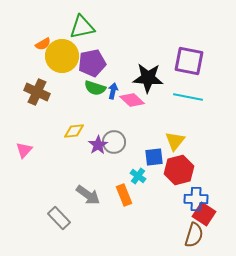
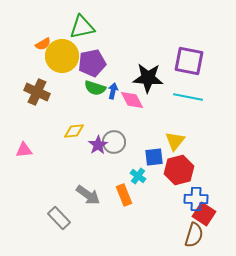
pink diamond: rotated 20 degrees clockwise
pink triangle: rotated 42 degrees clockwise
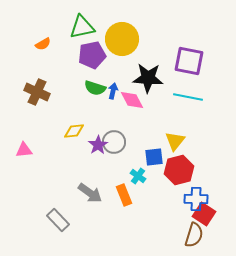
yellow circle: moved 60 px right, 17 px up
purple pentagon: moved 8 px up
gray arrow: moved 2 px right, 2 px up
gray rectangle: moved 1 px left, 2 px down
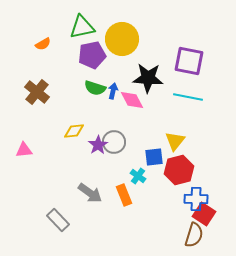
brown cross: rotated 15 degrees clockwise
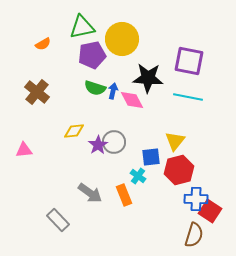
blue square: moved 3 px left
red square: moved 6 px right, 3 px up
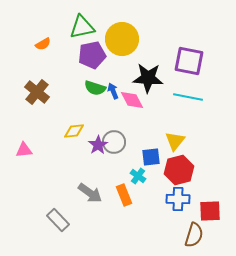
blue arrow: rotated 35 degrees counterclockwise
blue cross: moved 18 px left
red square: rotated 35 degrees counterclockwise
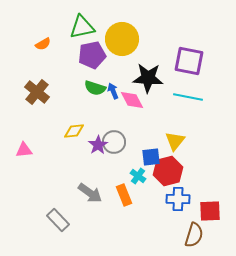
red hexagon: moved 11 px left, 1 px down
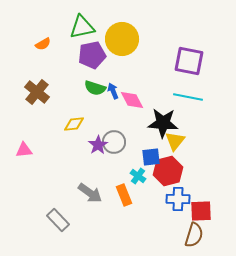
black star: moved 15 px right, 45 px down
yellow diamond: moved 7 px up
red square: moved 9 px left
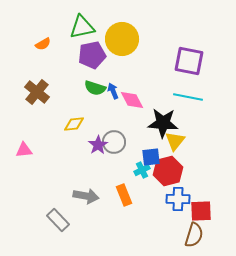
cyan cross: moved 4 px right, 6 px up; rotated 28 degrees clockwise
gray arrow: moved 4 px left, 3 px down; rotated 25 degrees counterclockwise
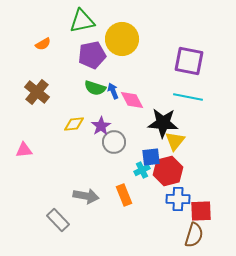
green triangle: moved 6 px up
purple star: moved 3 px right, 19 px up
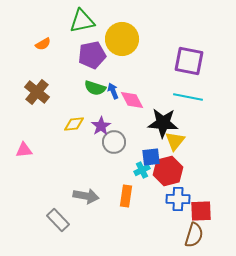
orange rectangle: moved 2 px right, 1 px down; rotated 30 degrees clockwise
